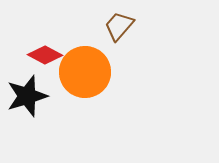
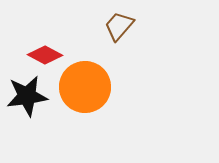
orange circle: moved 15 px down
black star: rotated 9 degrees clockwise
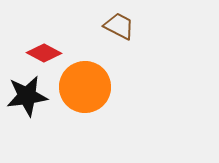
brown trapezoid: rotated 76 degrees clockwise
red diamond: moved 1 px left, 2 px up
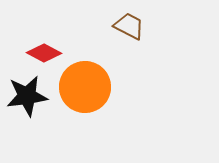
brown trapezoid: moved 10 px right
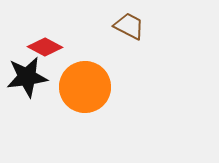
red diamond: moved 1 px right, 6 px up
black star: moved 19 px up
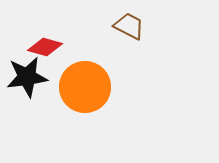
red diamond: rotated 12 degrees counterclockwise
